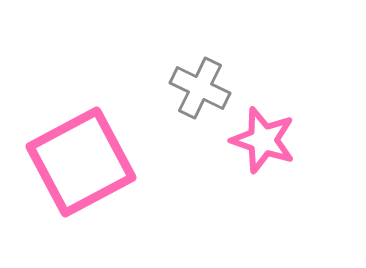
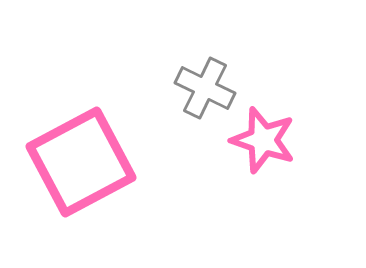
gray cross: moved 5 px right
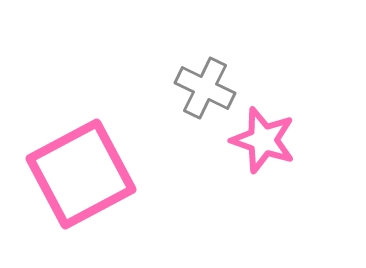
pink square: moved 12 px down
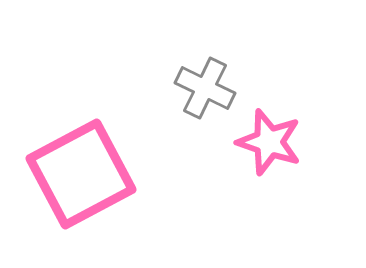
pink star: moved 6 px right, 2 px down
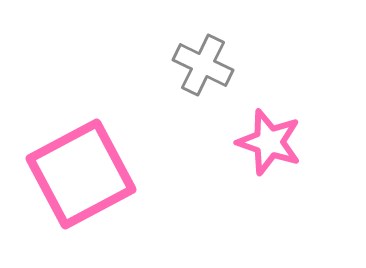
gray cross: moved 2 px left, 23 px up
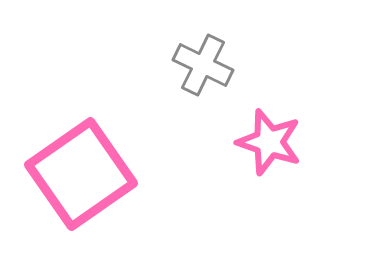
pink square: rotated 7 degrees counterclockwise
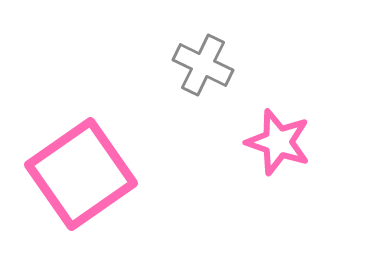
pink star: moved 9 px right
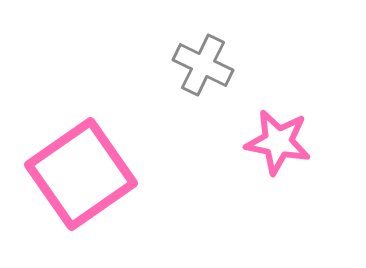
pink star: rotated 8 degrees counterclockwise
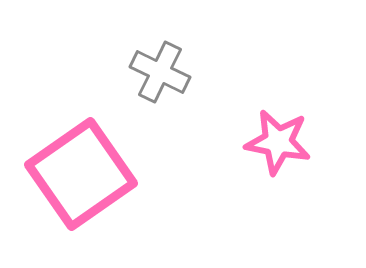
gray cross: moved 43 px left, 7 px down
